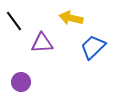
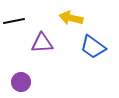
black line: rotated 65 degrees counterclockwise
blue trapezoid: rotated 100 degrees counterclockwise
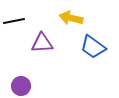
purple circle: moved 4 px down
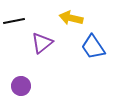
purple triangle: rotated 35 degrees counterclockwise
blue trapezoid: rotated 20 degrees clockwise
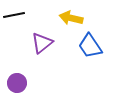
black line: moved 6 px up
blue trapezoid: moved 3 px left, 1 px up
purple circle: moved 4 px left, 3 px up
